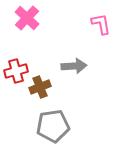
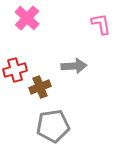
red cross: moved 1 px left, 1 px up
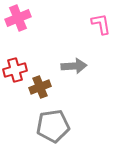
pink cross: moved 9 px left; rotated 25 degrees clockwise
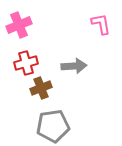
pink cross: moved 1 px right, 7 px down
red cross: moved 11 px right, 7 px up
brown cross: moved 1 px right, 1 px down
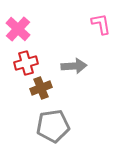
pink cross: moved 1 px left, 4 px down; rotated 25 degrees counterclockwise
